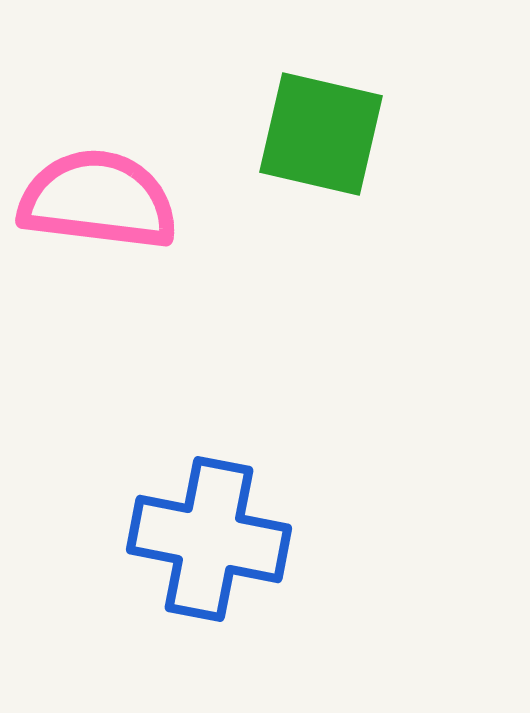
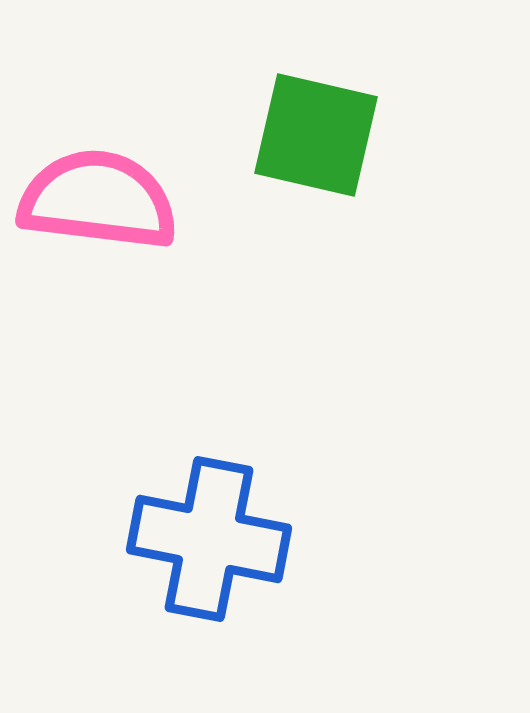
green square: moved 5 px left, 1 px down
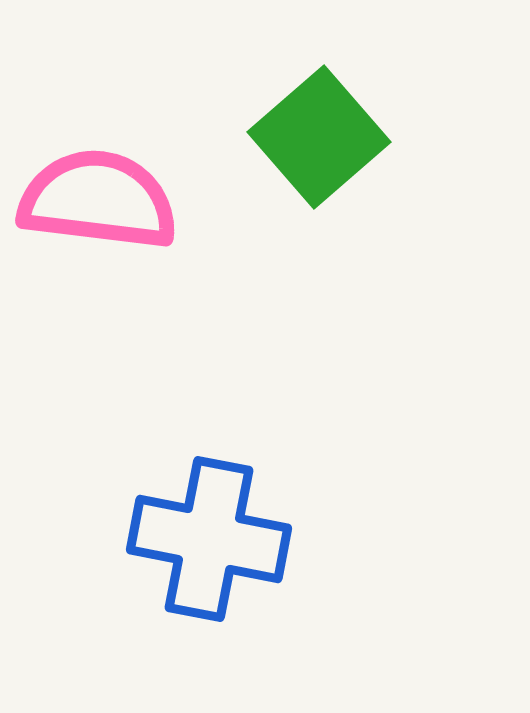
green square: moved 3 px right, 2 px down; rotated 36 degrees clockwise
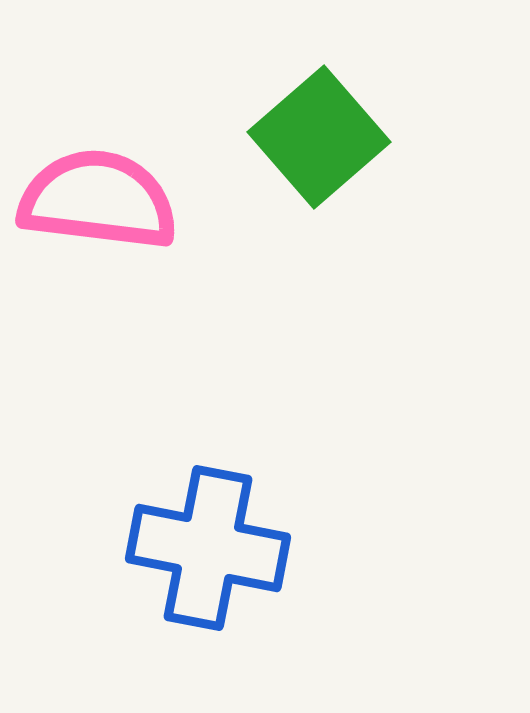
blue cross: moved 1 px left, 9 px down
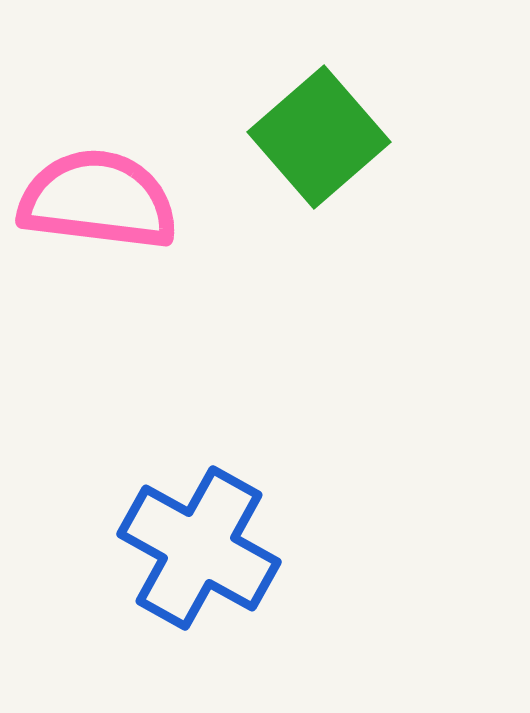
blue cross: moved 9 px left; rotated 18 degrees clockwise
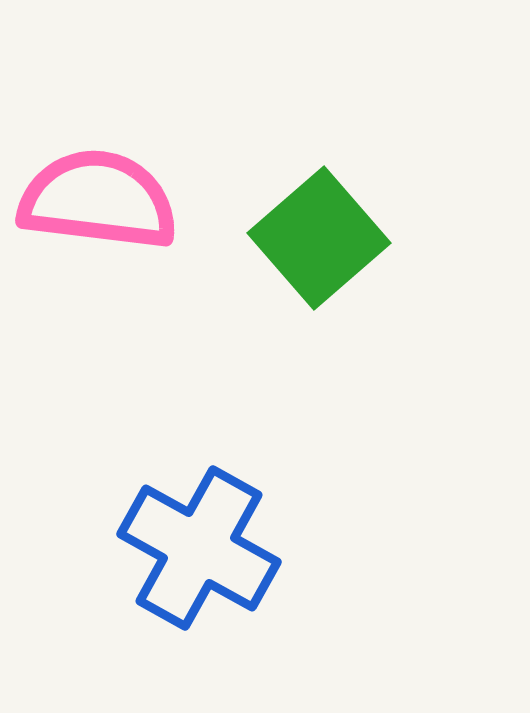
green square: moved 101 px down
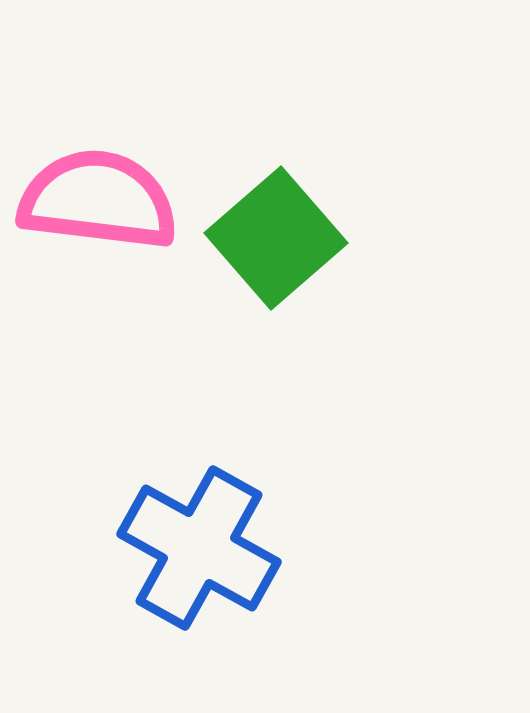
green square: moved 43 px left
